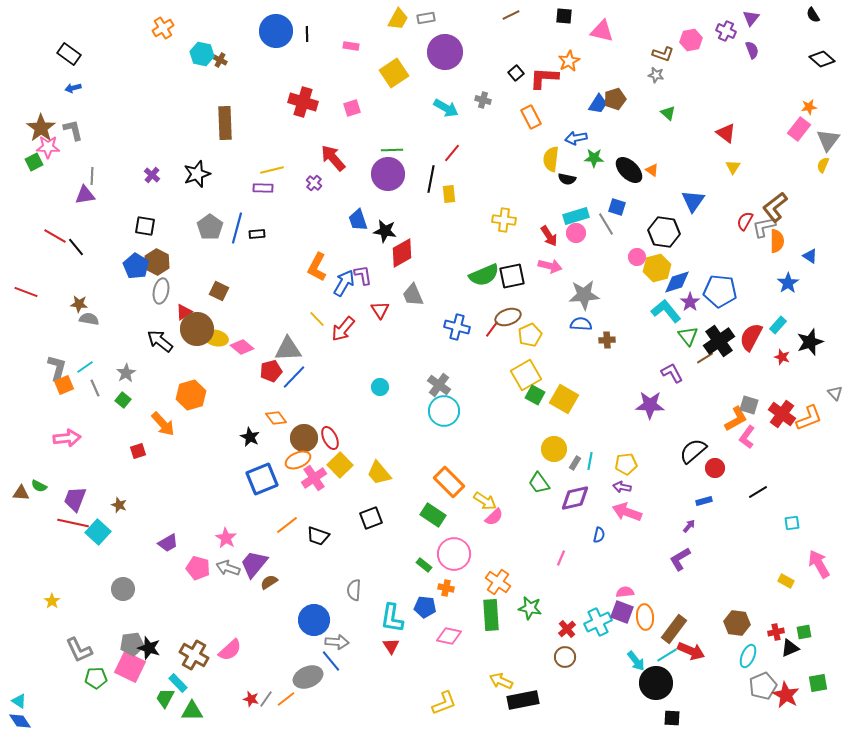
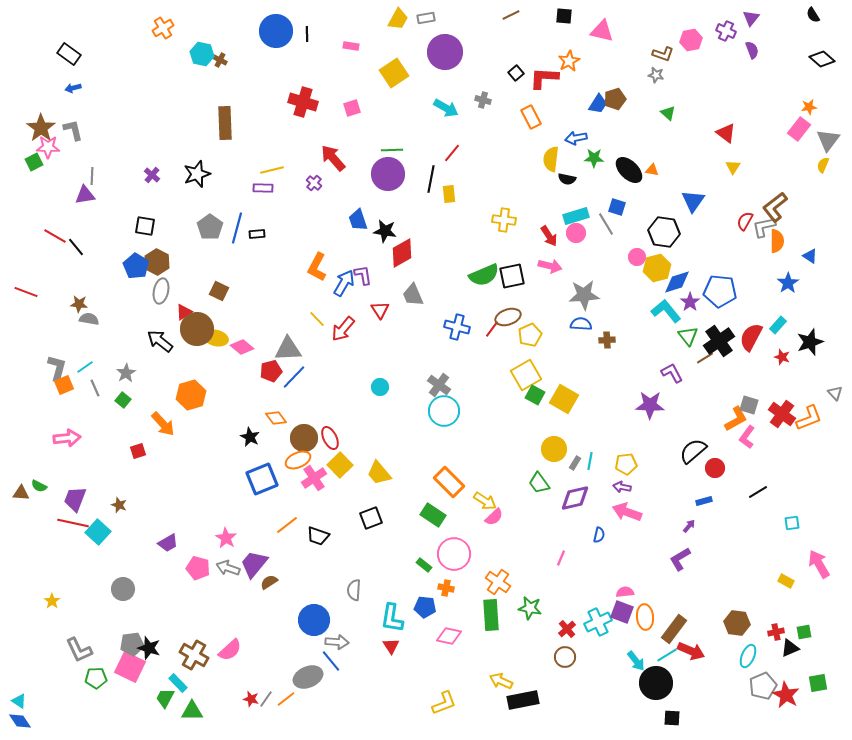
orange triangle at (652, 170): rotated 24 degrees counterclockwise
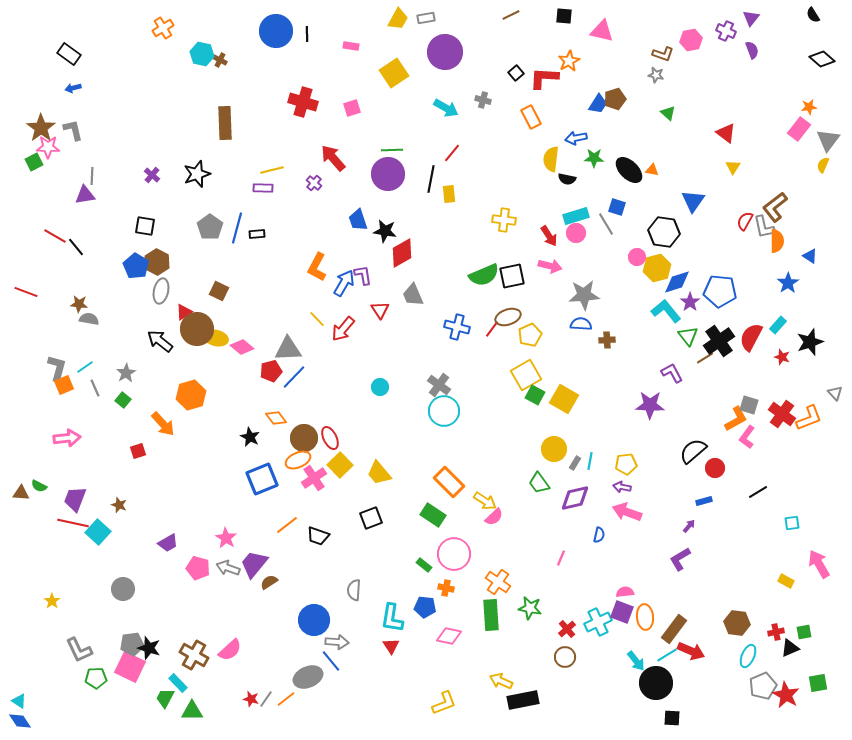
gray L-shape at (764, 227): rotated 90 degrees counterclockwise
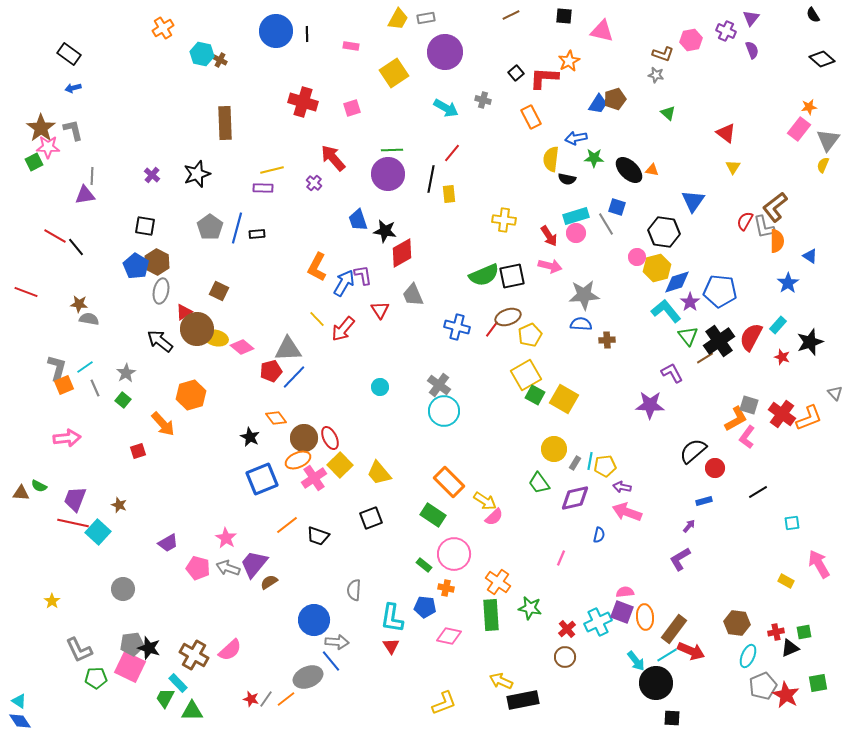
yellow pentagon at (626, 464): moved 21 px left, 2 px down
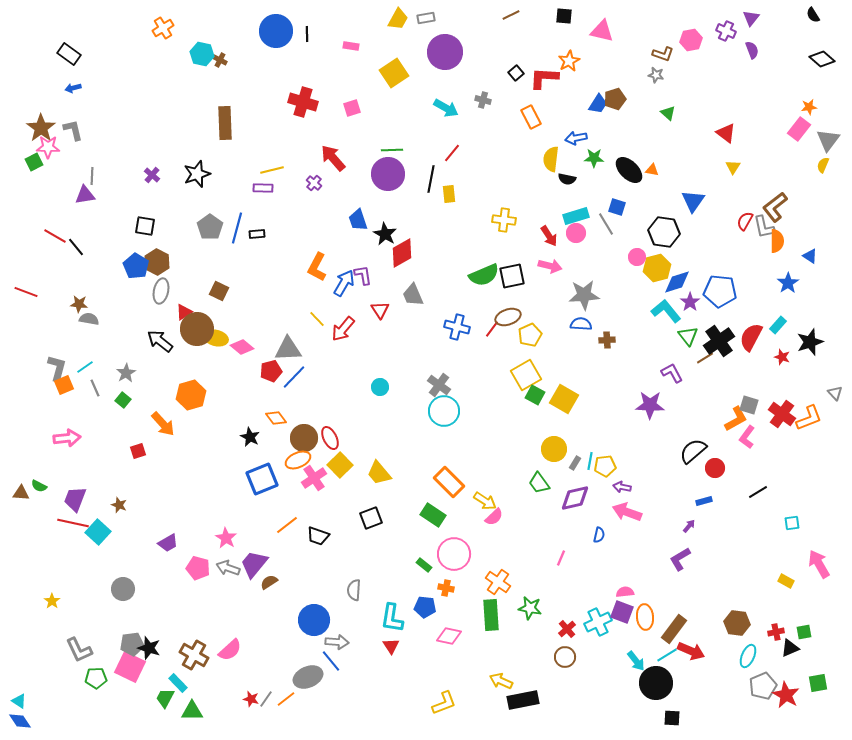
black star at (385, 231): moved 3 px down; rotated 20 degrees clockwise
